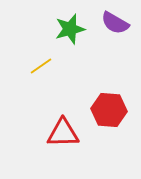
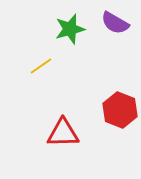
red hexagon: moved 11 px right; rotated 16 degrees clockwise
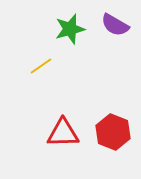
purple semicircle: moved 2 px down
red hexagon: moved 7 px left, 22 px down
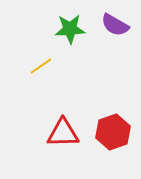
green star: rotated 12 degrees clockwise
red hexagon: rotated 20 degrees clockwise
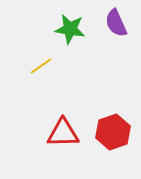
purple semicircle: moved 1 px right, 2 px up; rotated 36 degrees clockwise
green star: rotated 12 degrees clockwise
